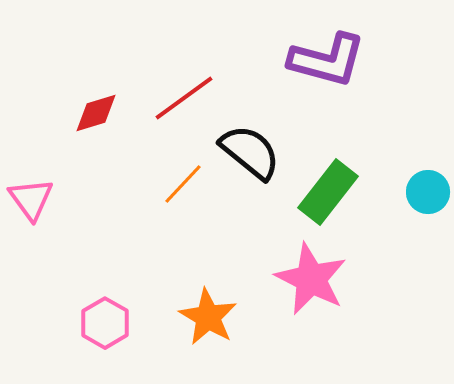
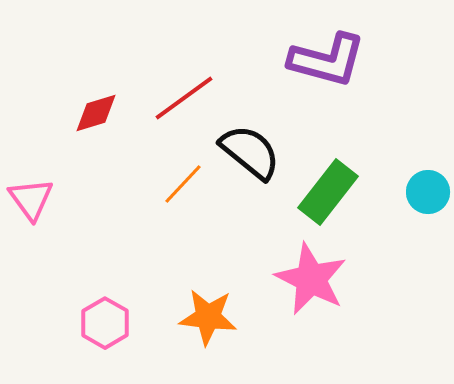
orange star: rotated 24 degrees counterclockwise
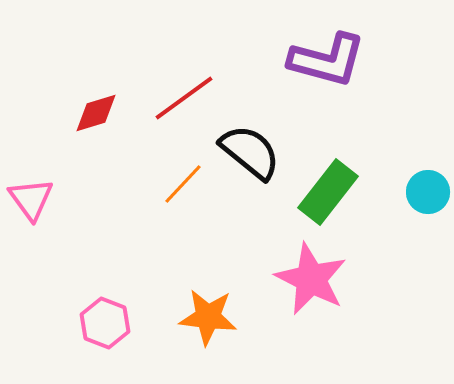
pink hexagon: rotated 9 degrees counterclockwise
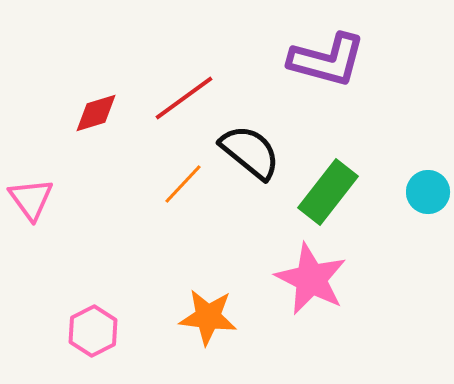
pink hexagon: moved 12 px left, 8 px down; rotated 12 degrees clockwise
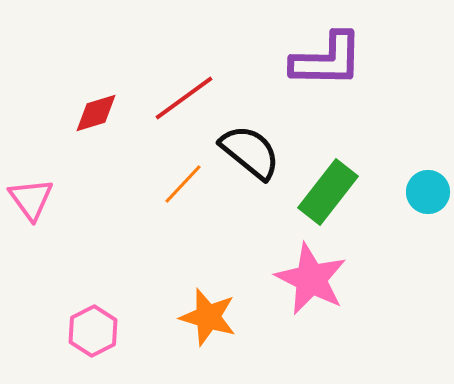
purple L-shape: rotated 14 degrees counterclockwise
orange star: rotated 10 degrees clockwise
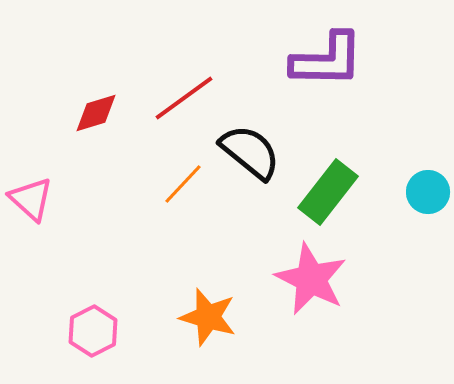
pink triangle: rotated 12 degrees counterclockwise
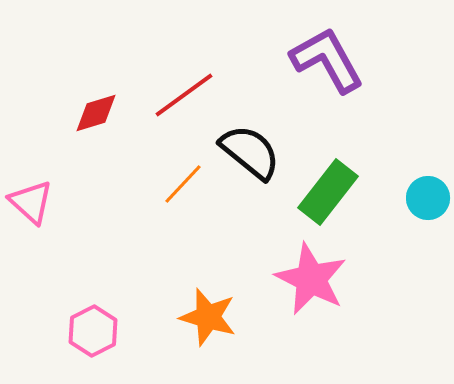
purple L-shape: rotated 120 degrees counterclockwise
red line: moved 3 px up
cyan circle: moved 6 px down
pink triangle: moved 3 px down
